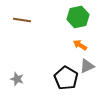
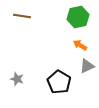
brown line: moved 4 px up
black pentagon: moved 7 px left, 4 px down
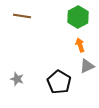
green hexagon: rotated 15 degrees counterclockwise
orange arrow: rotated 40 degrees clockwise
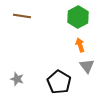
gray triangle: rotated 42 degrees counterclockwise
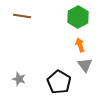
gray triangle: moved 2 px left, 1 px up
gray star: moved 2 px right
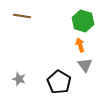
green hexagon: moved 5 px right, 4 px down; rotated 15 degrees counterclockwise
